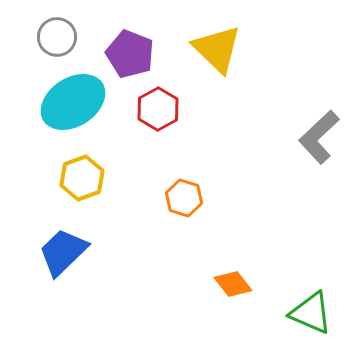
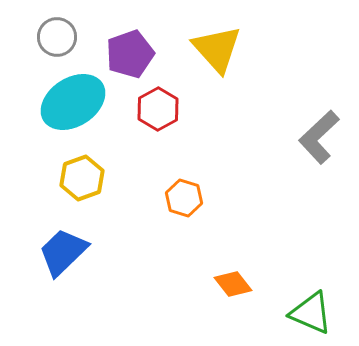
yellow triangle: rotated 4 degrees clockwise
purple pentagon: rotated 30 degrees clockwise
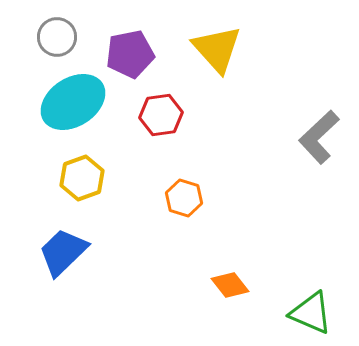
purple pentagon: rotated 9 degrees clockwise
red hexagon: moved 3 px right, 6 px down; rotated 21 degrees clockwise
orange diamond: moved 3 px left, 1 px down
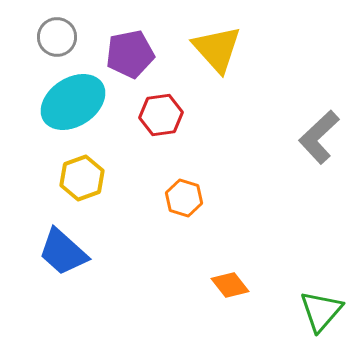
blue trapezoid: rotated 94 degrees counterclockwise
green triangle: moved 10 px right, 2 px up; rotated 48 degrees clockwise
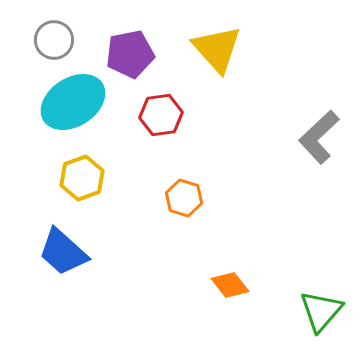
gray circle: moved 3 px left, 3 px down
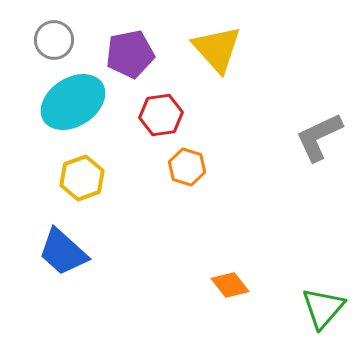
gray L-shape: rotated 18 degrees clockwise
orange hexagon: moved 3 px right, 31 px up
green triangle: moved 2 px right, 3 px up
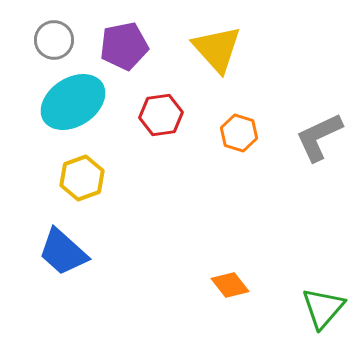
purple pentagon: moved 6 px left, 8 px up
orange hexagon: moved 52 px right, 34 px up
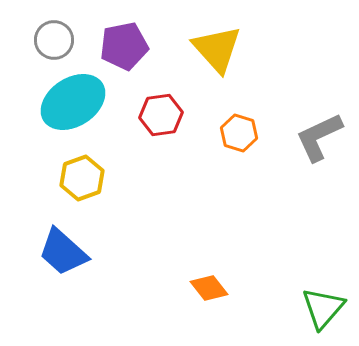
orange diamond: moved 21 px left, 3 px down
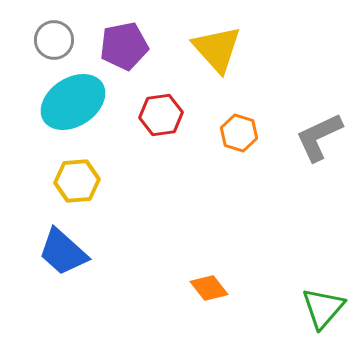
yellow hexagon: moved 5 px left, 3 px down; rotated 15 degrees clockwise
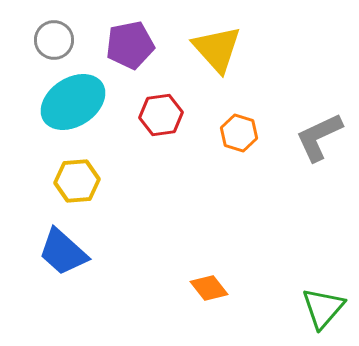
purple pentagon: moved 6 px right, 1 px up
